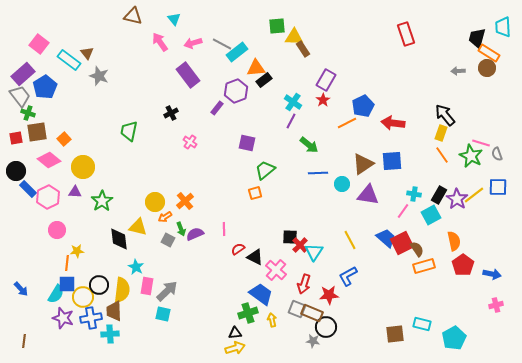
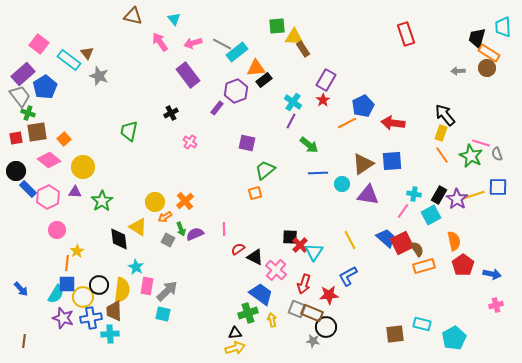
yellow line at (474, 195): rotated 20 degrees clockwise
yellow triangle at (138, 227): rotated 18 degrees clockwise
yellow star at (77, 251): rotated 24 degrees counterclockwise
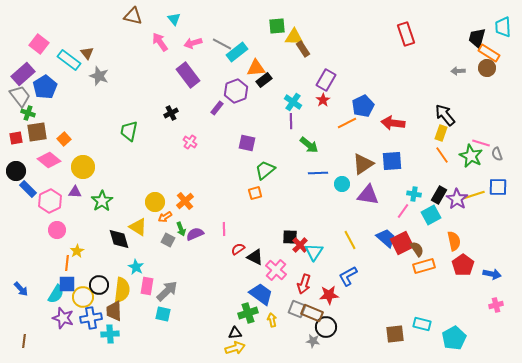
purple line at (291, 121): rotated 28 degrees counterclockwise
pink hexagon at (48, 197): moved 2 px right, 4 px down
black diamond at (119, 239): rotated 10 degrees counterclockwise
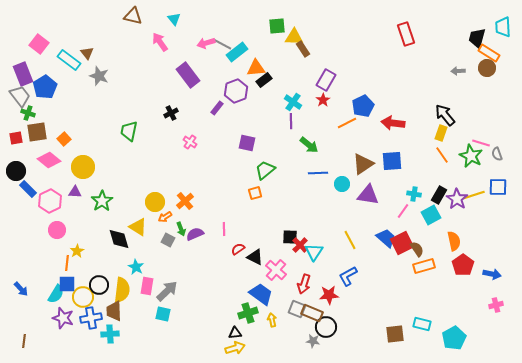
pink arrow at (193, 43): moved 13 px right
purple rectangle at (23, 74): rotated 70 degrees counterclockwise
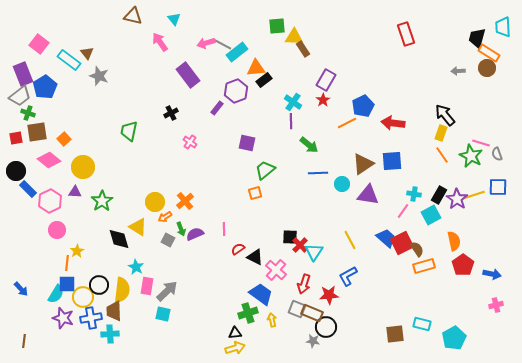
gray trapezoid at (20, 96): rotated 90 degrees clockwise
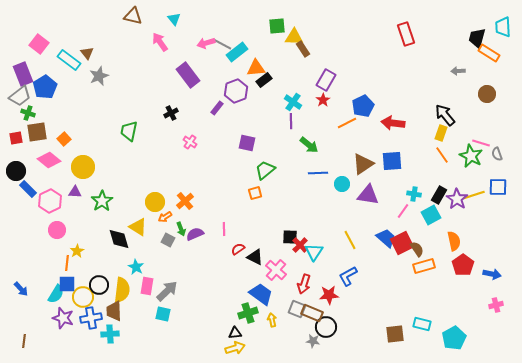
brown circle at (487, 68): moved 26 px down
gray star at (99, 76): rotated 30 degrees clockwise
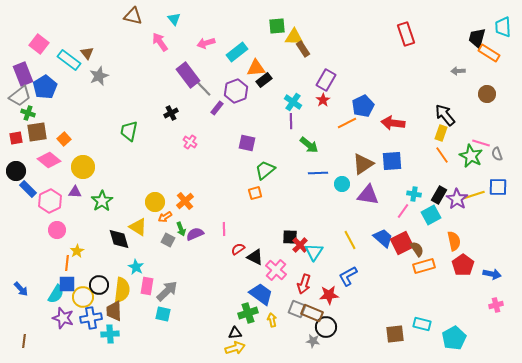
gray line at (222, 44): moved 19 px left, 44 px down; rotated 18 degrees clockwise
blue trapezoid at (386, 238): moved 3 px left
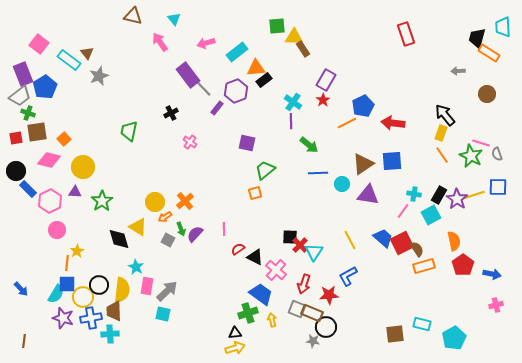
pink diamond at (49, 160): rotated 25 degrees counterclockwise
purple semicircle at (195, 234): rotated 24 degrees counterclockwise
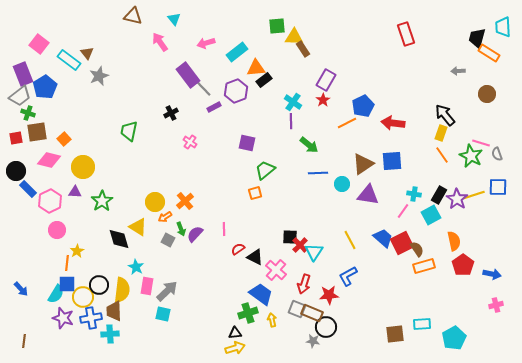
purple rectangle at (217, 108): moved 3 px left, 1 px up; rotated 24 degrees clockwise
cyan rectangle at (422, 324): rotated 18 degrees counterclockwise
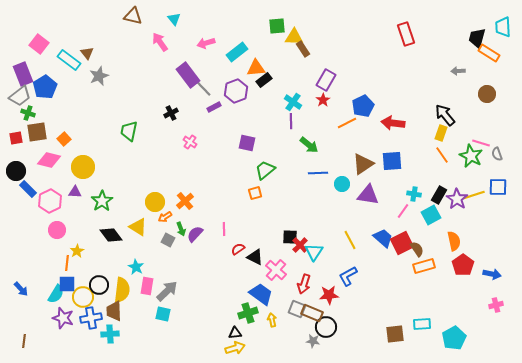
black diamond at (119, 239): moved 8 px left, 4 px up; rotated 20 degrees counterclockwise
